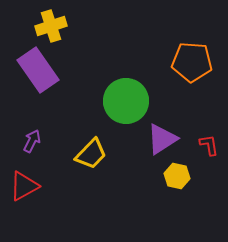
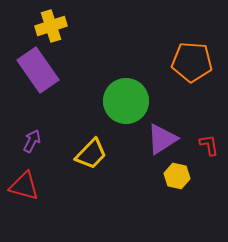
red triangle: rotated 44 degrees clockwise
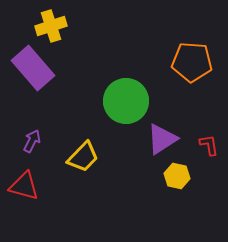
purple rectangle: moved 5 px left, 2 px up; rotated 6 degrees counterclockwise
yellow trapezoid: moved 8 px left, 3 px down
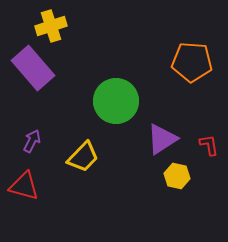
green circle: moved 10 px left
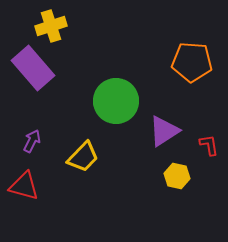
purple triangle: moved 2 px right, 8 px up
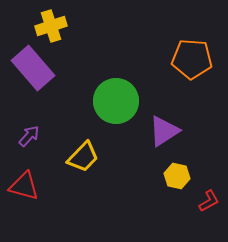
orange pentagon: moved 3 px up
purple arrow: moved 3 px left, 5 px up; rotated 15 degrees clockwise
red L-shape: moved 56 px down; rotated 70 degrees clockwise
